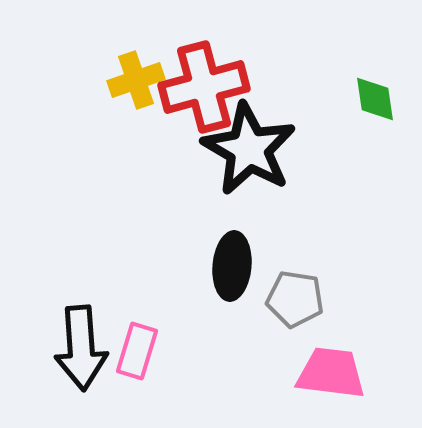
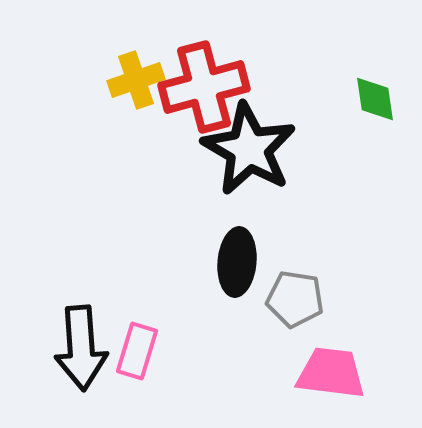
black ellipse: moved 5 px right, 4 px up
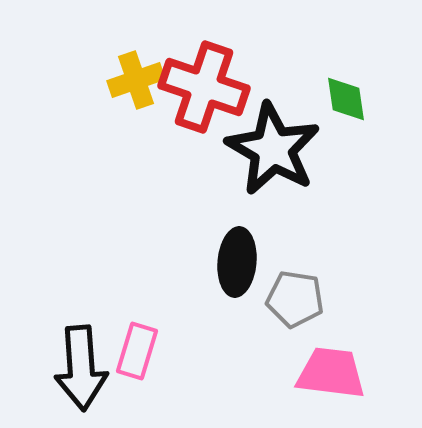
red cross: rotated 34 degrees clockwise
green diamond: moved 29 px left
black star: moved 24 px right
black arrow: moved 20 px down
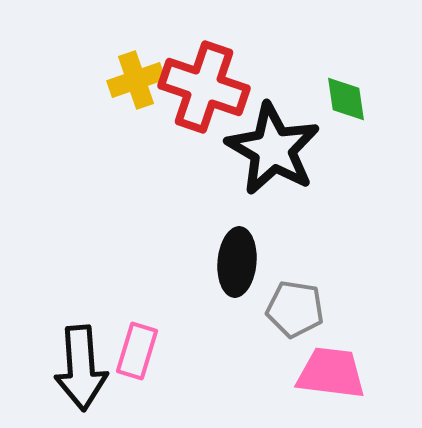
gray pentagon: moved 10 px down
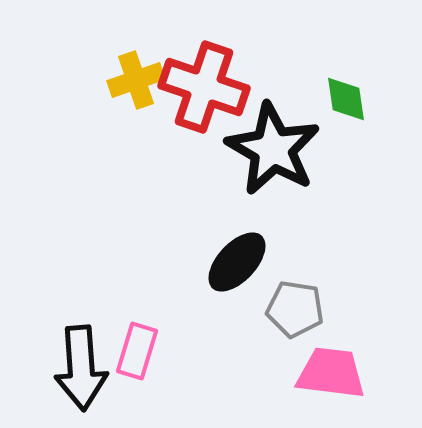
black ellipse: rotated 38 degrees clockwise
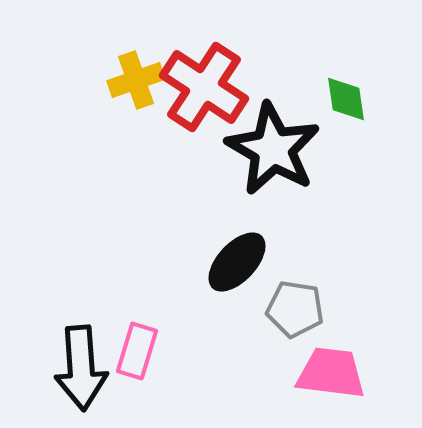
red cross: rotated 14 degrees clockwise
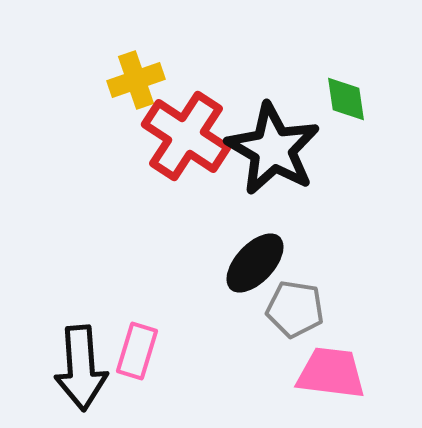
red cross: moved 18 px left, 49 px down
black ellipse: moved 18 px right, 1 px down
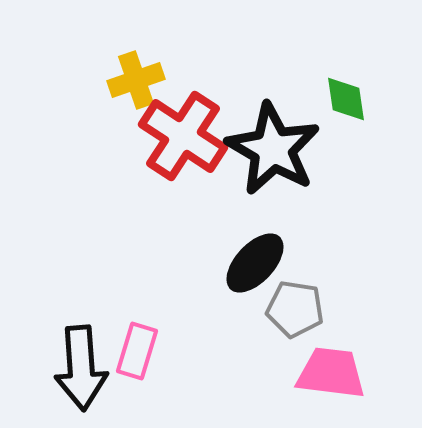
red cross: moved 3 px left
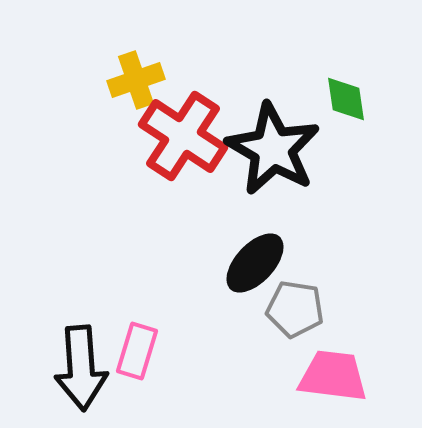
pink trapezoid: moved 2 px right, 3 px down
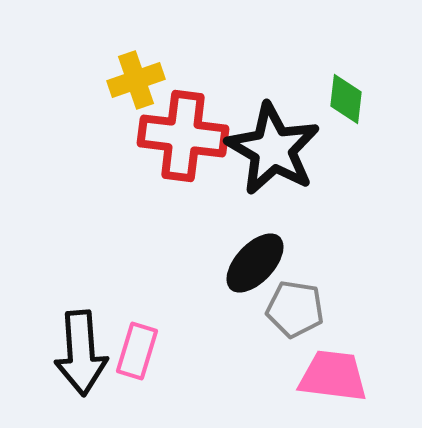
green diamond: rotated 15 degrees clockwise
red cross: rotated 26 degrees counterclockwise
black arrow: moved 15 px up
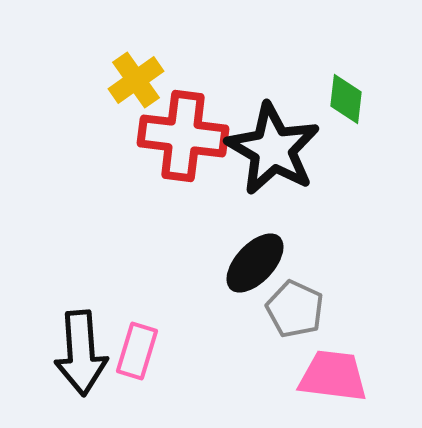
yellow cross: rotated 16 degrees counterclockwise
gray pentagon: rotated 16 degrees clockwise
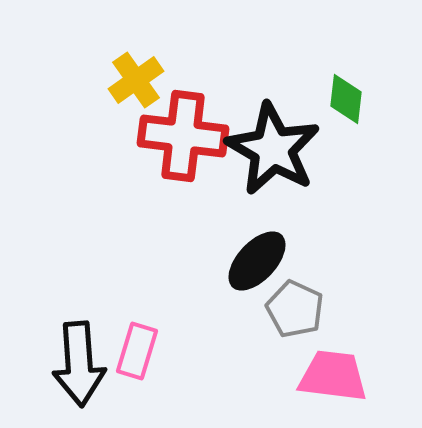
black ellipse: moved 2 px right, 2 px up
black arrow: moved 2 px left, 11 px down
